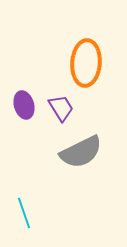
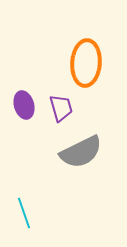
purple trapezoid: rotated 16 degrees clockwise
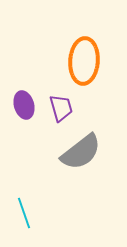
orange ellipse: moved 2 px left, 2 px up
gray semicircle: rotated 12 degrees counterclockwise
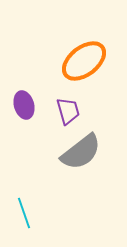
orange ellipse: rotated 48 degrees clockwise
purple trapezoid: moved 7 px right, 3 px down
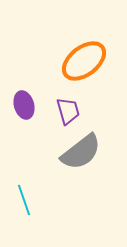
cyan line: moved 13 px up
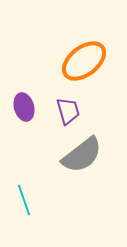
purple ellipse: moved 2 px down
gray semicircle: moved 1 px right, 3 px down
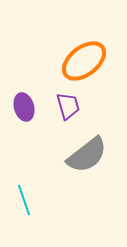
purple trapezoid: moved 5 px up
gray semicircle: moved 5 px right
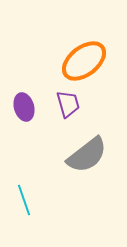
purple trapezoid: moved 2 px up
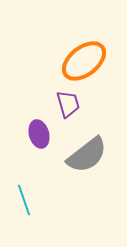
purple ellipse: moved 15 px right, 27 px down
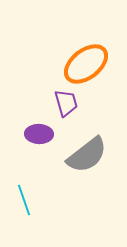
orange ellipse: moved 2 px right, 3 px down
purple trapezoid: moved 2 px left, 1 px up
purple ellipse: rotated 72 degrees counterclockwise
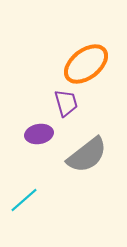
purple ellipse: rotated 12 degrees counterclockwise
cyan line: rotated 68 degrees clockwise
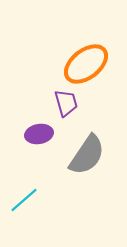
gray semicircle: rotated 18 degrees counterclockwise
